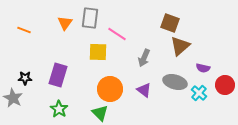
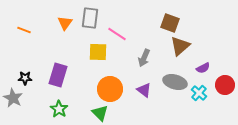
purple semicircle: rotated 40 degrees counterclockwise
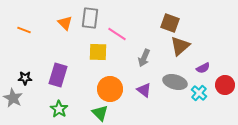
orange triangle: rotated 21 degrees counterclockwise
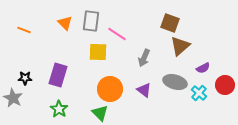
gray rectangle: moved 1 px right, 3 px down
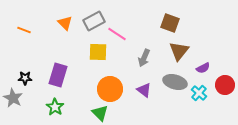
gray rectangle: moved 3 px right; rotated 55 degrees clockwise
brown triangle: moved 1 px left, 5 px down; rotated 10 degrees counterclockwise
green star: moved 4 px left, 2 px up
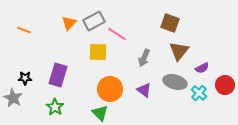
orange triangle: moved 4 px right; rotated 28 degrees clockwise
purple semicircle: moved 1 px left
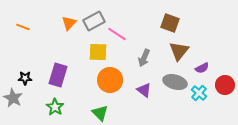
orange line: moved 1 px left, 3 px up
orange circle: moved 9 px up
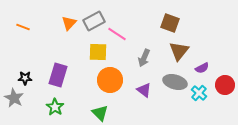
gray star: moved 1 px right
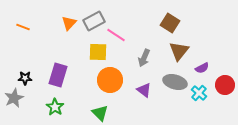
brown square: rotated 12 degrees clockwise
pink line: moved 1 px left, 1 px down
gray star: rotated 18 degrees clockwise
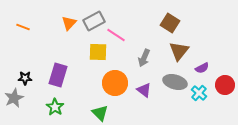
orange circle: moved 5 px right, 3 px down
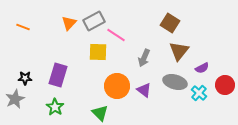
orange circle: moved 2 px right, 3 px down
gray star: moved 1 px right, 1 px down
